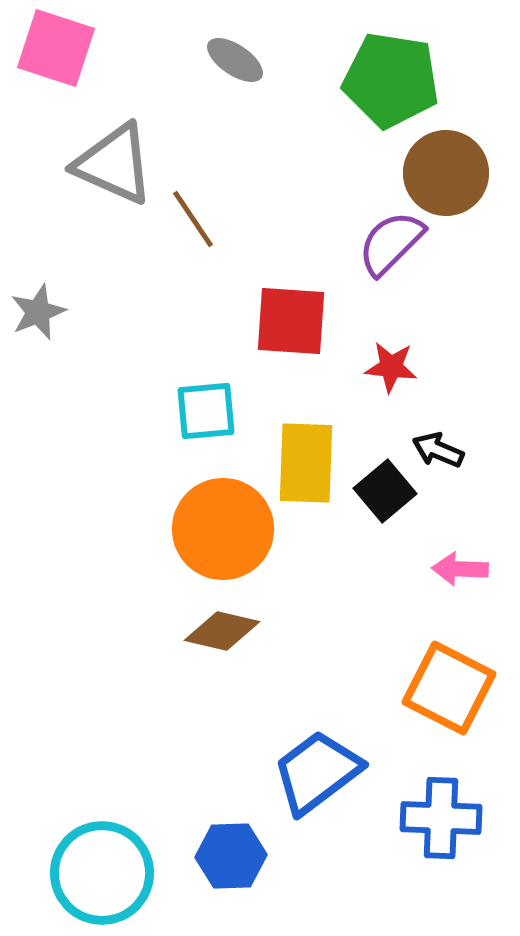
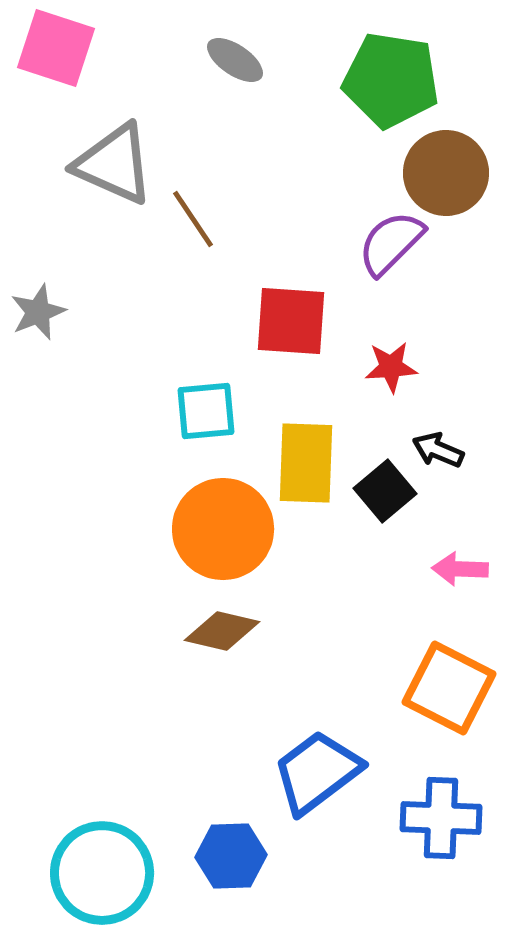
red star: rotated 10 degrees counterclockwise
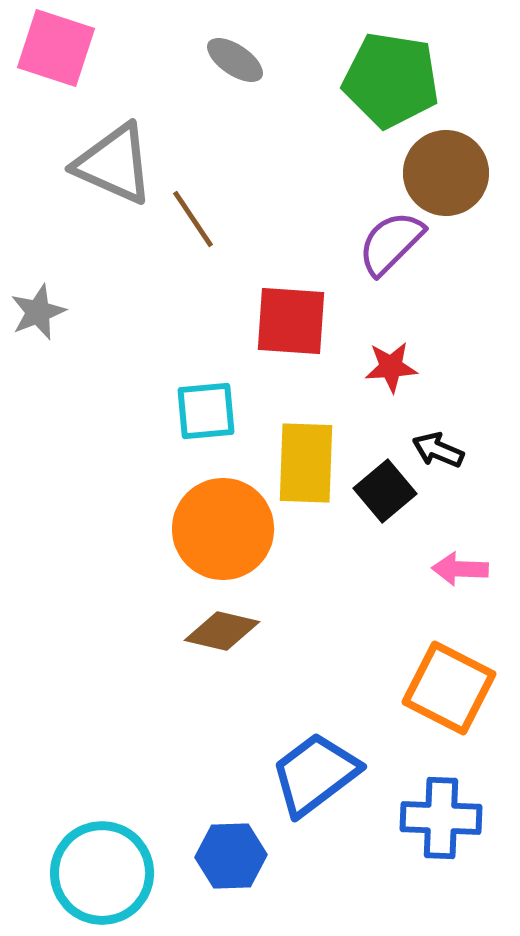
blue trapezoid: moved 2 px left, 2 px down
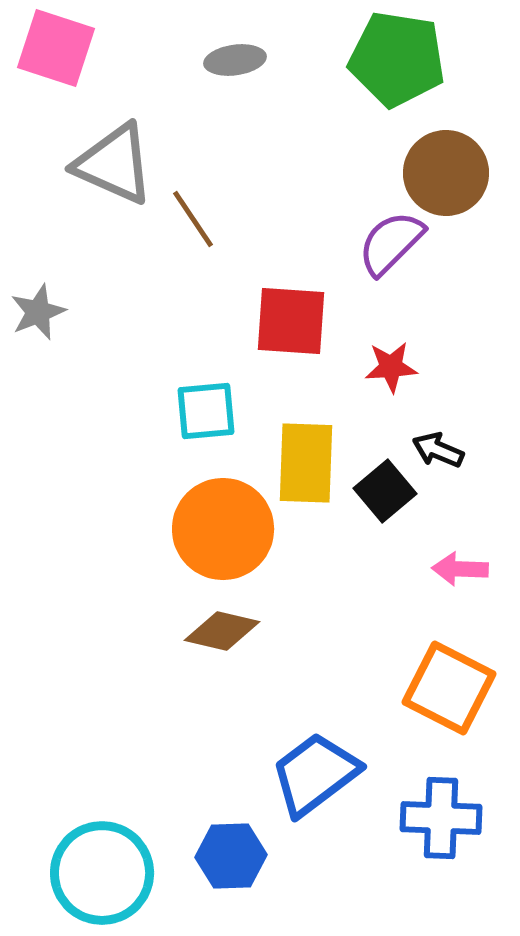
gray ellipse: rotated 42 degrees counterclockwise
green pentagon: moved 6 px right, 21 px up
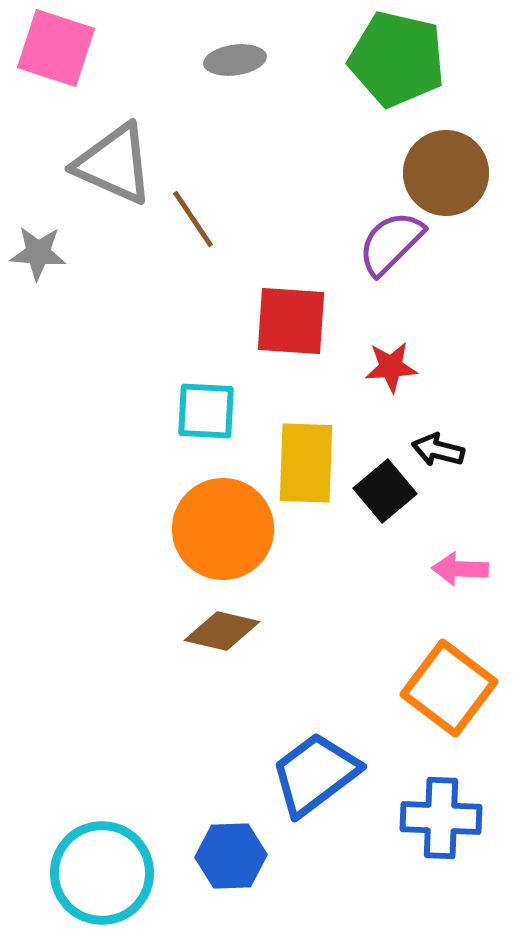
green pentagon: rotated 4 degrees clockwise
gray star: moved 59 px up; rotated 26 degrees clockwise
cyan square: rotated 8 degrees clockwise
black arrow: rotated 9 degrees counterclockwise
orange square: rotated 10 degrees clockwise
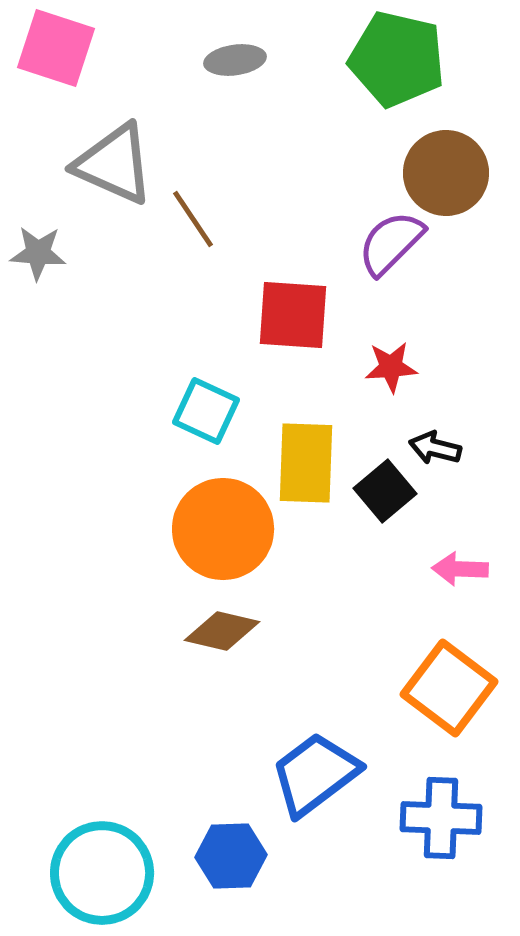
red square: moved 2 px right, 6 px up
cyan square: rotated 22 degrees clockwise
black arrow: moved 3 px left, 2 px up
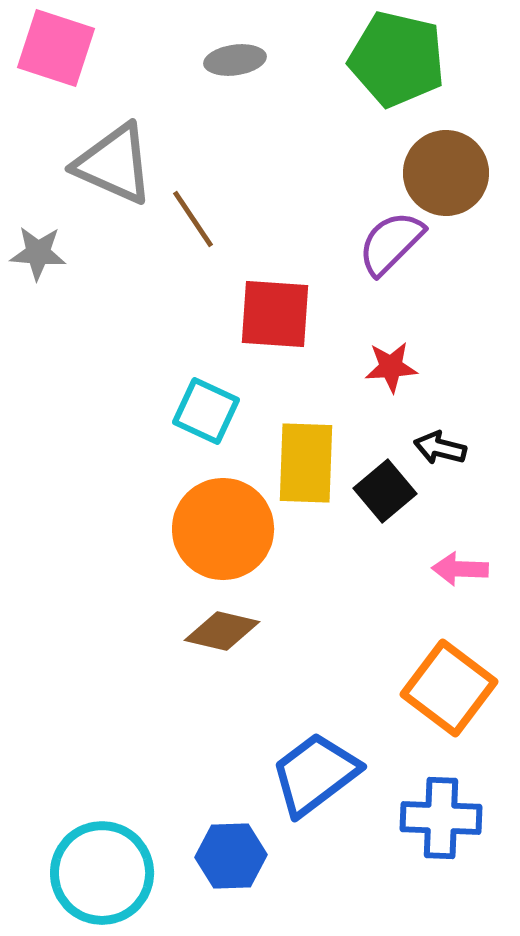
red square: moved 18 px left, 1 px up
black arrow: moved 5 px right
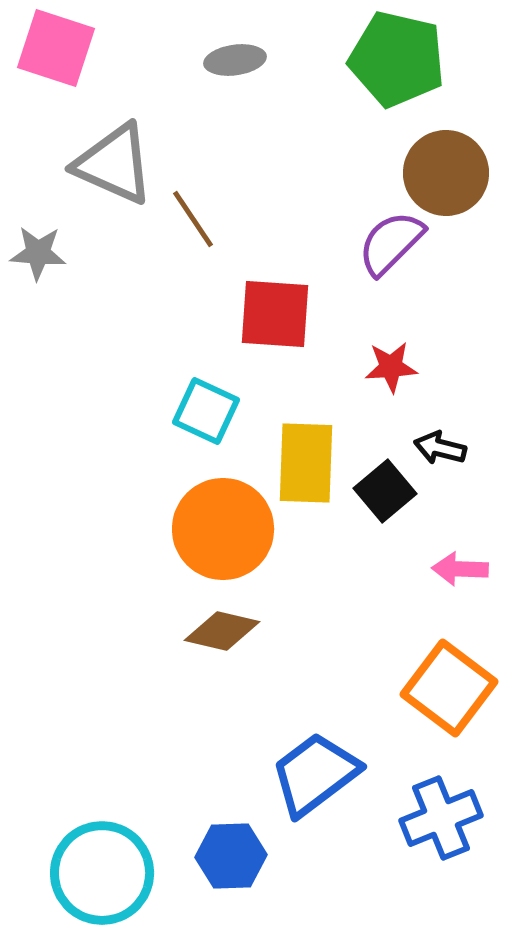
blue cross: rotated 24 degrees counterclockwise
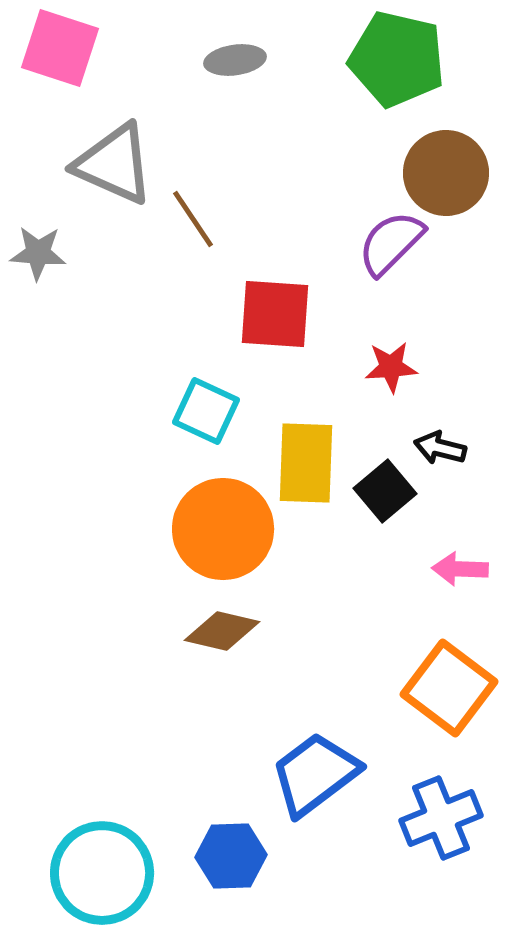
pink square: moved 4 px right
